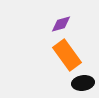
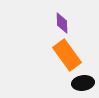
purple diamond: moved 1 px right, 1 px up; rotated 75 degrees counterclockwise
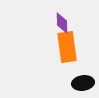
orange rectangle: moved 8 px up; rotated 28 degrees clockwise
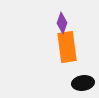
purple diamond: rotated 20 degrees clockwise
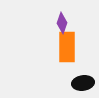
orange rectangle: rotated 8 degrees clockwise
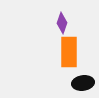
orange rectangle: moved 2 px right, 5 px down
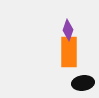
purple diamond: moved 6 px right, 7 px down
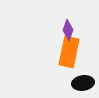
orange rectangle: rotated 12 degrees clockwise
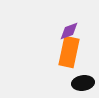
purple diamond: moved 1 px right, 1 px down; rotated 50 degrees clockwise
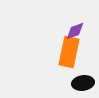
purple diamond: moved 6 px right
